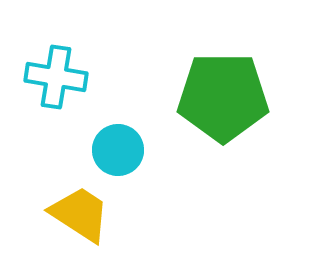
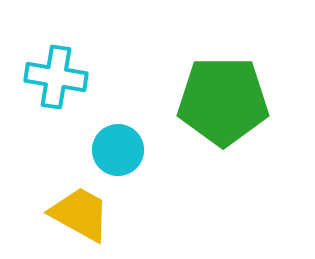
green pentagon: moved 4 px down
yellow trapezoid: rotated 4 degrees counterclockwise
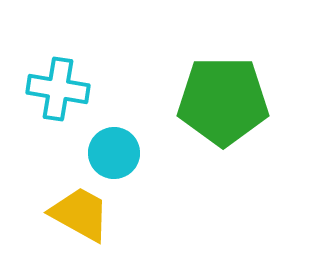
cyan cross: moved 2 px right, 12 px down
cyan circle: moved 4 px left, 3 px down
